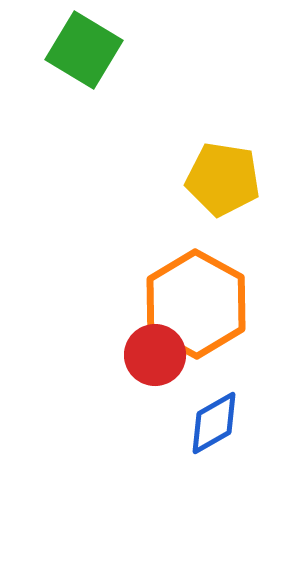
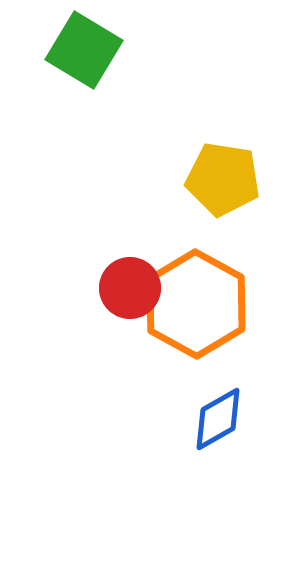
red circle: moved 25 px left, 67 px up
blue diamond: moved 4 px right, 4 px up
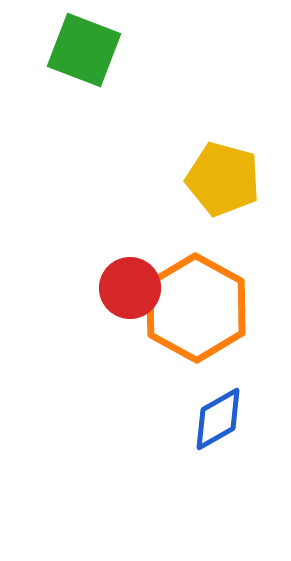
green square: rotated 10 degrees counterclockwise
yellow pentagon: rotated 6 degrees clockwise
orange hexagon: moved 4 px down
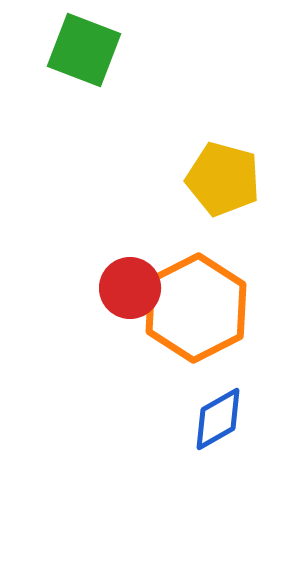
orange hexagon: rotated 4 degrees clockwise
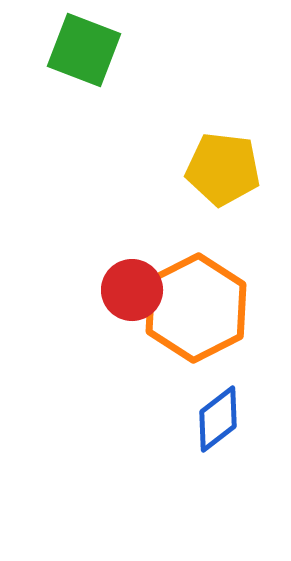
yellow pentagon: moved 10 px up; rotated 8 degrees counterclockwise
red circle: moved 2 px right, 2 px down
blue diamond: rotated 8 degrees counterclockwise
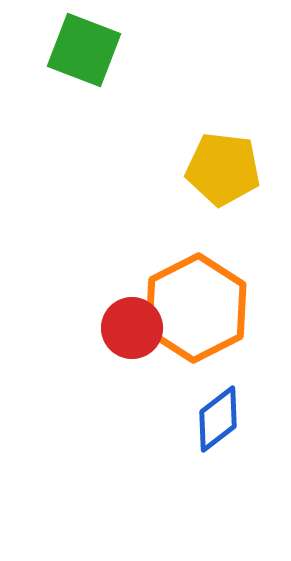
red circle: moved 38 px down
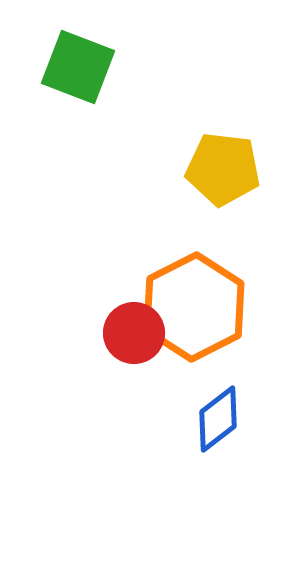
green square: moved 6 px left, 17 px down
orange hexagon: moved 2 px left, 1 px up
red circle: moved 2 px right, 5 px down
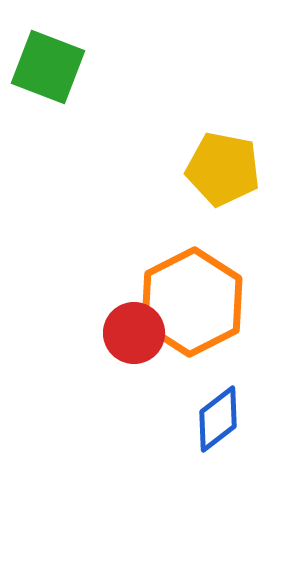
green square: moved 30 px left
yellow pentagon: rotated 4 degrees clockwise
orange hexagon: moved 2 px left, 5 px up
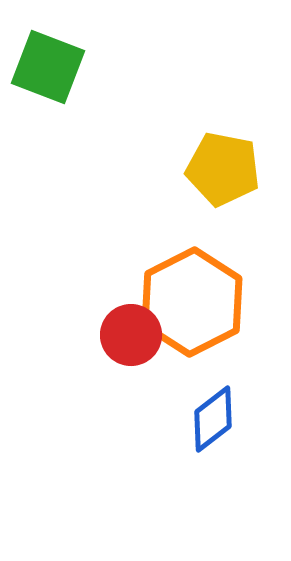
red circle: moved 3 px left, 2 px down
blue diamond: moved 5 px left
